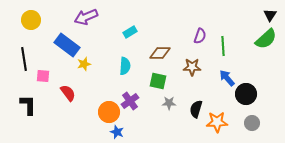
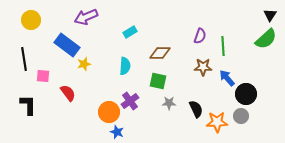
brown star: moved 11 px right
black semicircle: rotated 138 degrees clockwise
gray circle: moved 11 px left, 7 px up
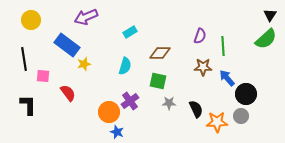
cyan semicircle: rotated 12 degrees clockwise
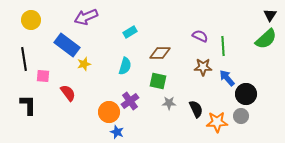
purple semicircle: rotated 84 degrees counterclockwise
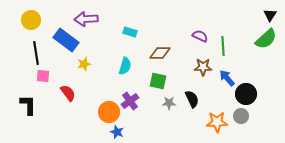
purple arrow: moved 2 px down; rotated 20 degrees clockwise
cyan rectangle: rotated 48 degrees clockwise
blue rectangle: moved 1 px left, 5 px up
black line: moved 12 px right, 6 px up
black semicircle: moved 4 px left, 10 px up
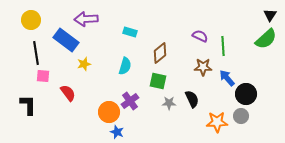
brown diamond: rotated 40 degrees counterclockwise
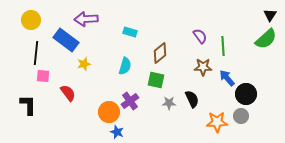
purple semicircle: rotated 28 degrees clockwise
black line: rotated 15 degrees clockwise
green square: moved 2 px left, 1 px up
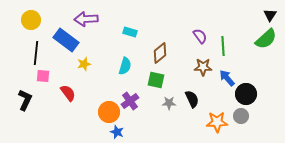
black L-shape: moved 3 px left, 5 px up; rotated 25 degrees clockwise
